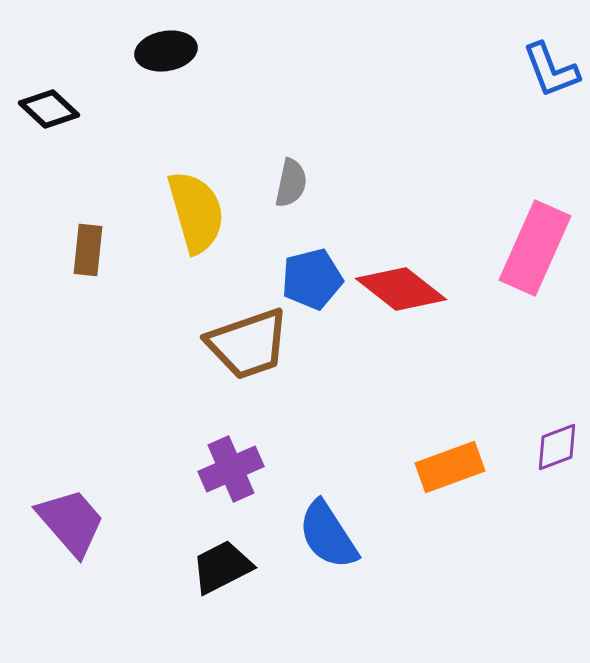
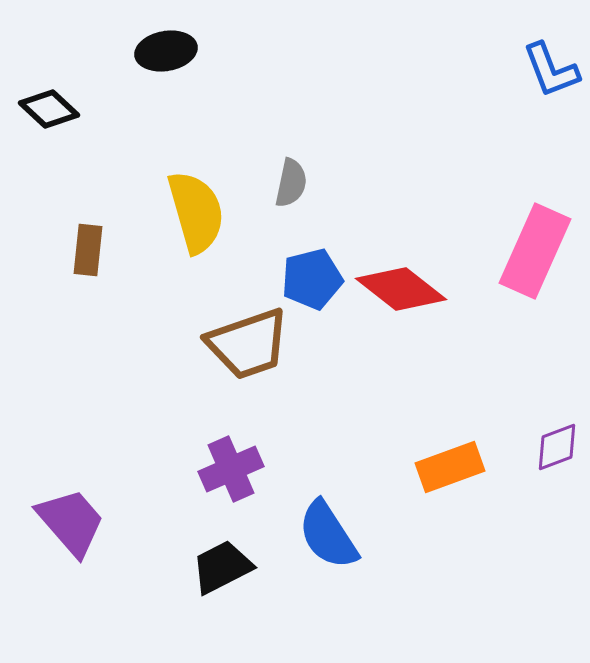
pink rectangle: moved 3 px down
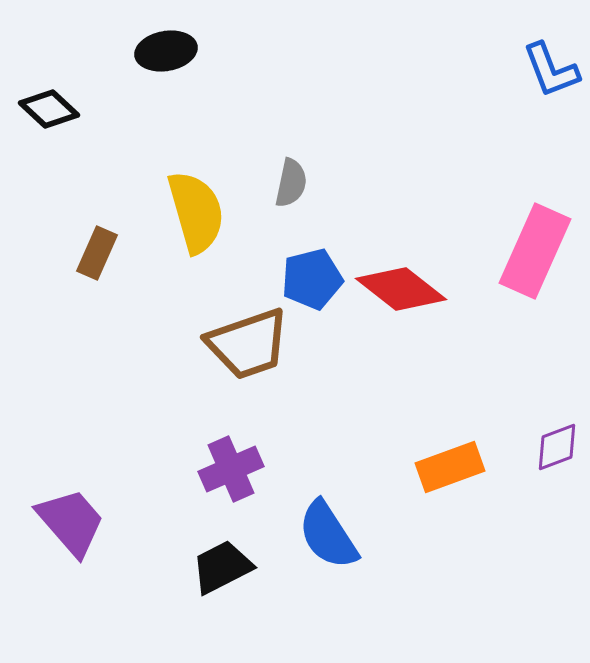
brown rectangle: moved 9 px right, 3 px down; rotated 18 degrees clockwise
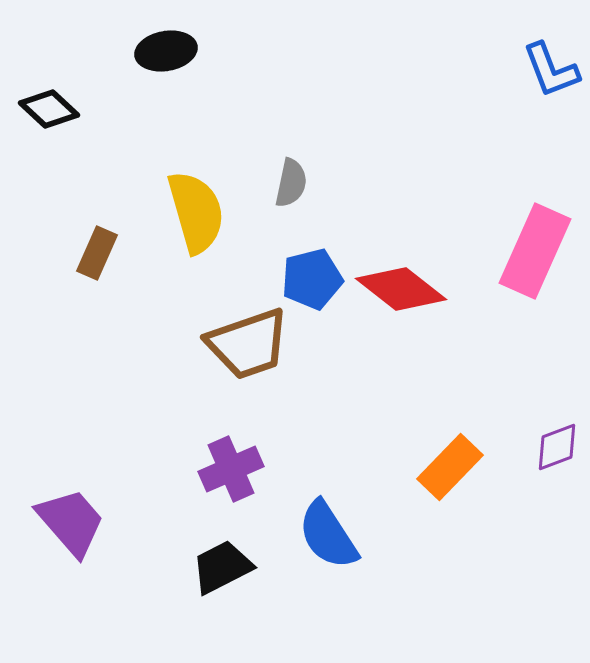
orange rectangle: rotated 26 degrees counterclockwise
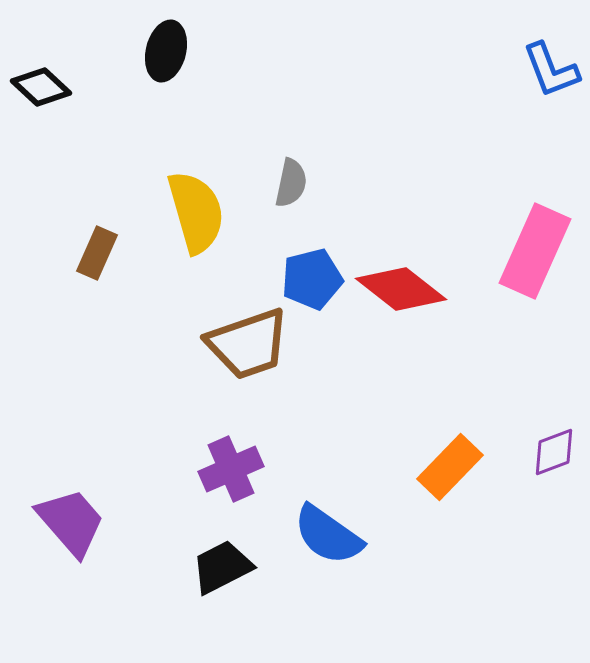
black ellipse: rotated 66 degrees counterclockwise
black diamond: moved 8 px left, 22 px up
purple diamond: moved 3 px left, 5 px down
blue semicircle: rotated 22 degrees counterclockwise
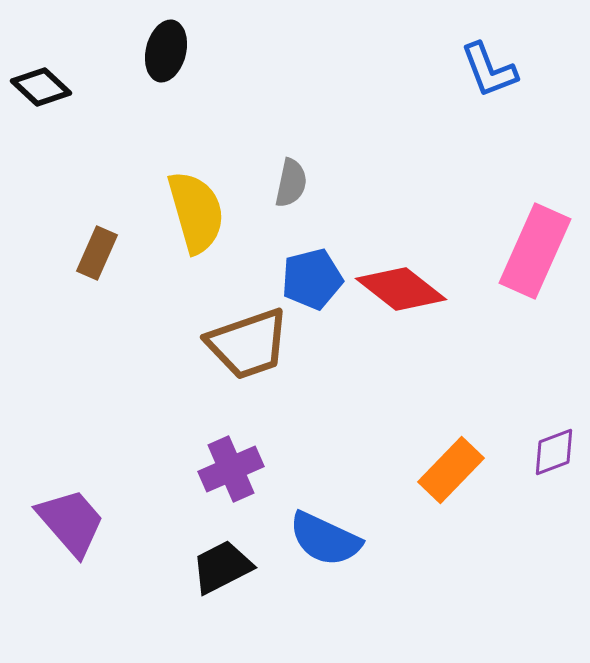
blue L-shape: moved 62 px left
orange rectangle: moved 1 px right, 3 px down
blue semicircle: moved 3 px left, 4 px down; rotated 10 degrees counterclockwise
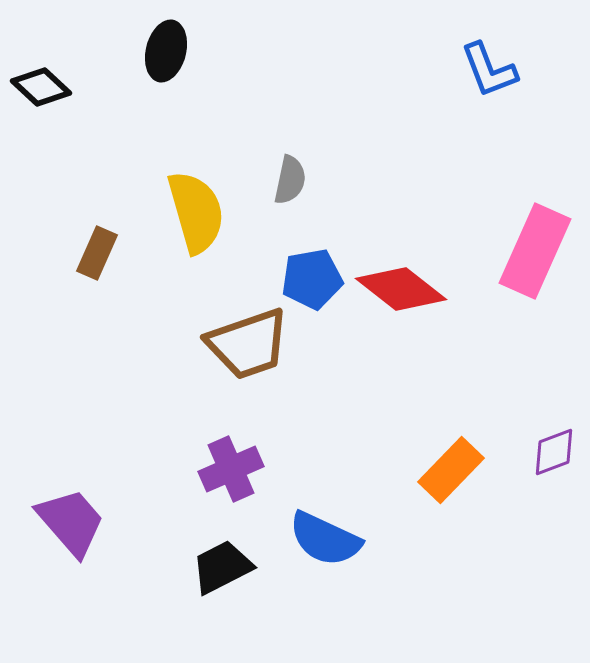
gray semicircle: moved 1 px left, 3 px up
blue pentagon: rotated 4 degrees clockwise
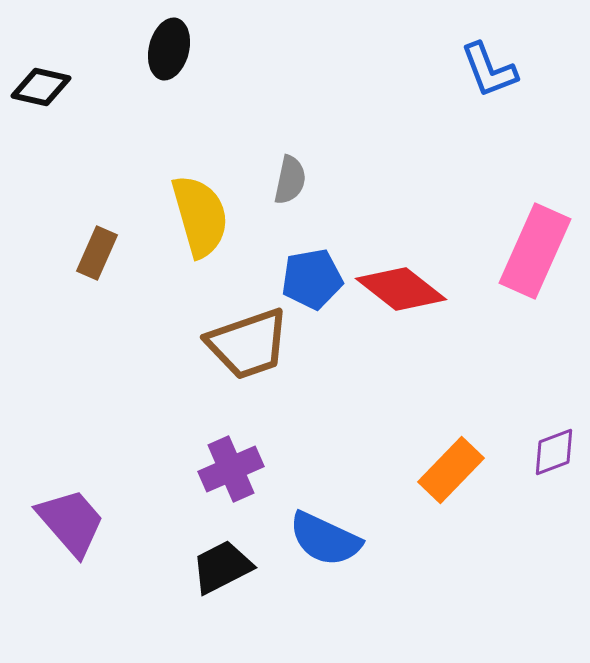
black ellipse: moved 3 px right, 2 px up
black diamond: rotated 30 degrees counterclockwise
yellow semicircle: moved 4 px right, 4 px down
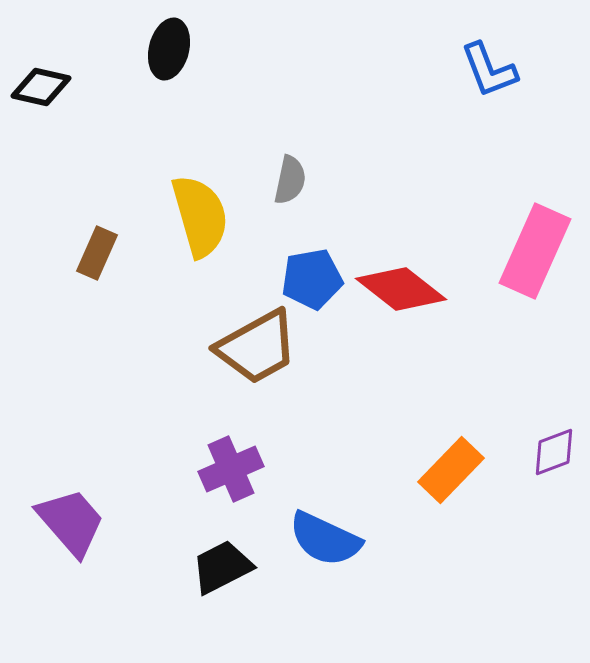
brown trapezoid: moved 9 px right, 3 px down; rotated 10 degrees counterclockwise
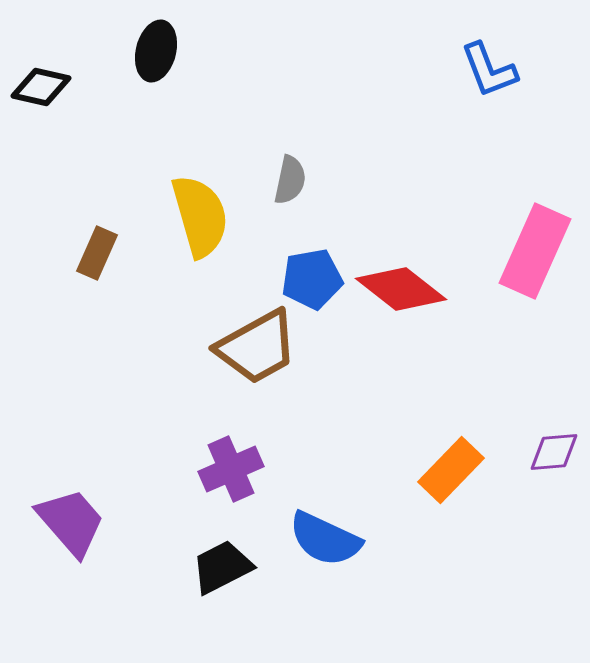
black ellipse: moved 13 px left, 2 px down
purple diamond: rotated 16 degrees clockwise
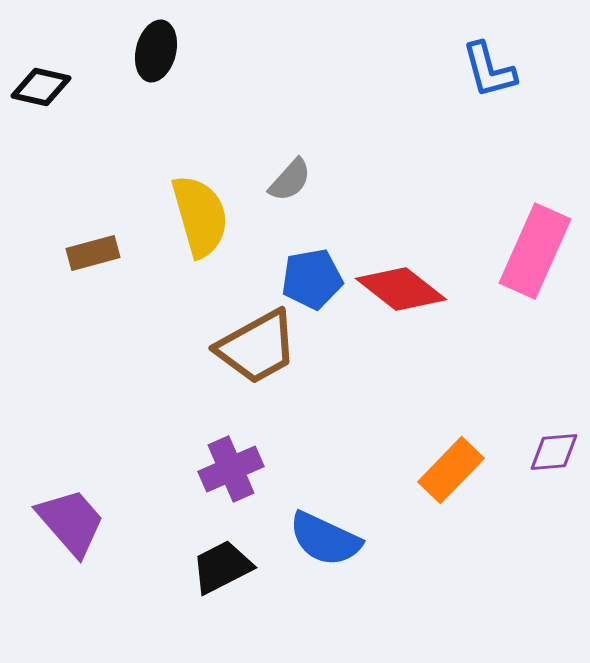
blue L-shape: rotated 6 degrees clockwise
gray semicircle: rotated 30 degrees clockwise
brown rectangle: moved 4 px left; rotated 51 degrees clockwise
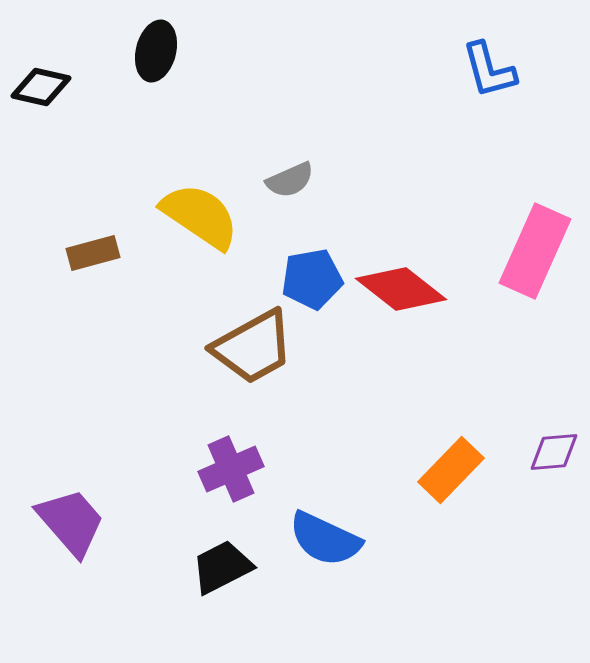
gray semicircle: rotated 24 degrees clockwise
yellow semicircle: rotated 40 degrees counterclockwise
brown trapezoid: moved 4 px left
